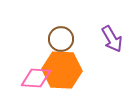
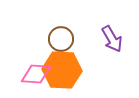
pink diamond: moved 4 px up
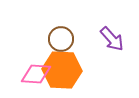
purple arrow: rotated 12 degrees counterclockwise
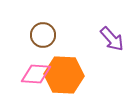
brown circle: moved 18 px left, 4 px up
orange hexagon: moved 2 px right, 5 px down
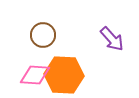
pink diamond: moved 1 px left, 1 px down
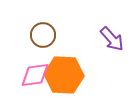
pink diamond: rotated 12 degrees counterclockwise
